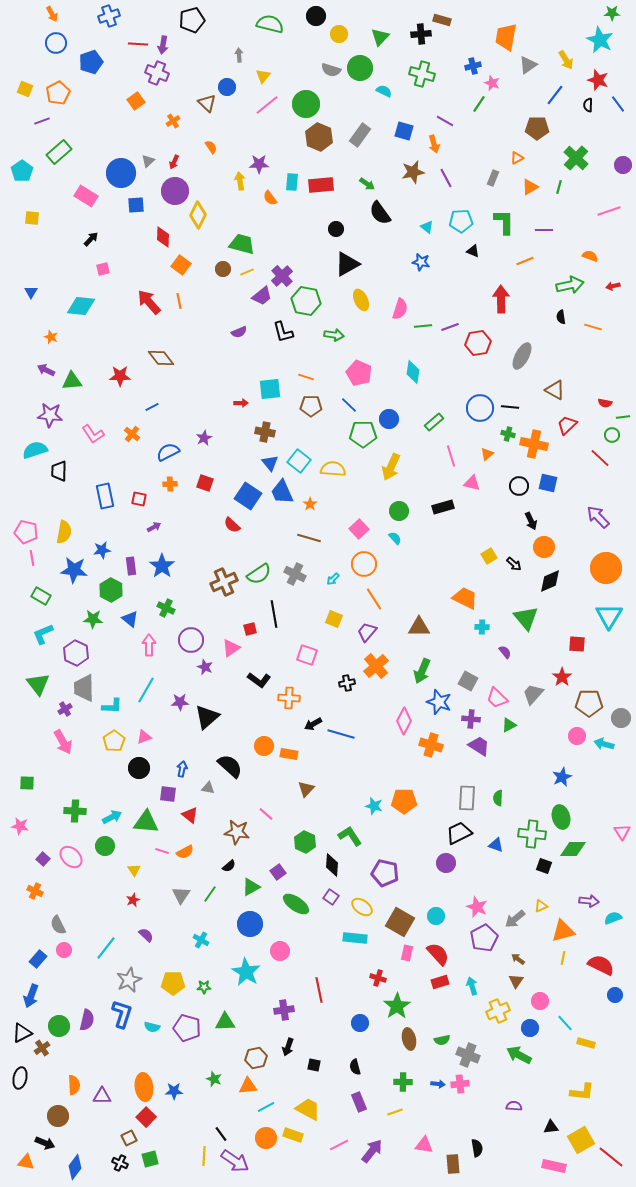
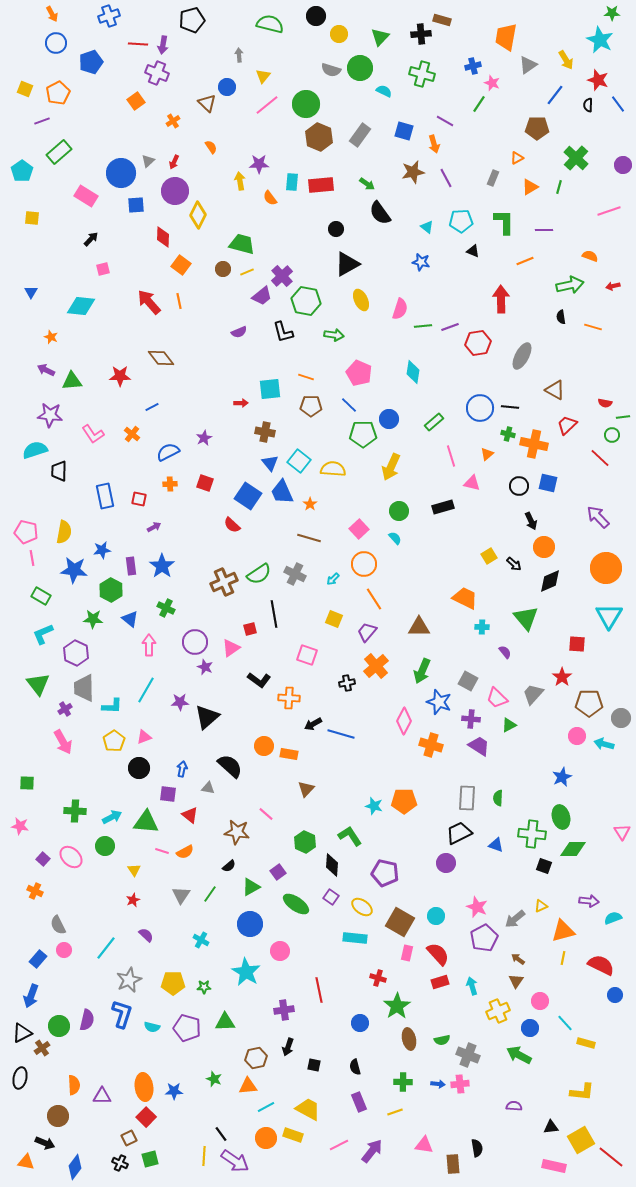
purple circle at (191, 640): moved 4 px right, 2 px down
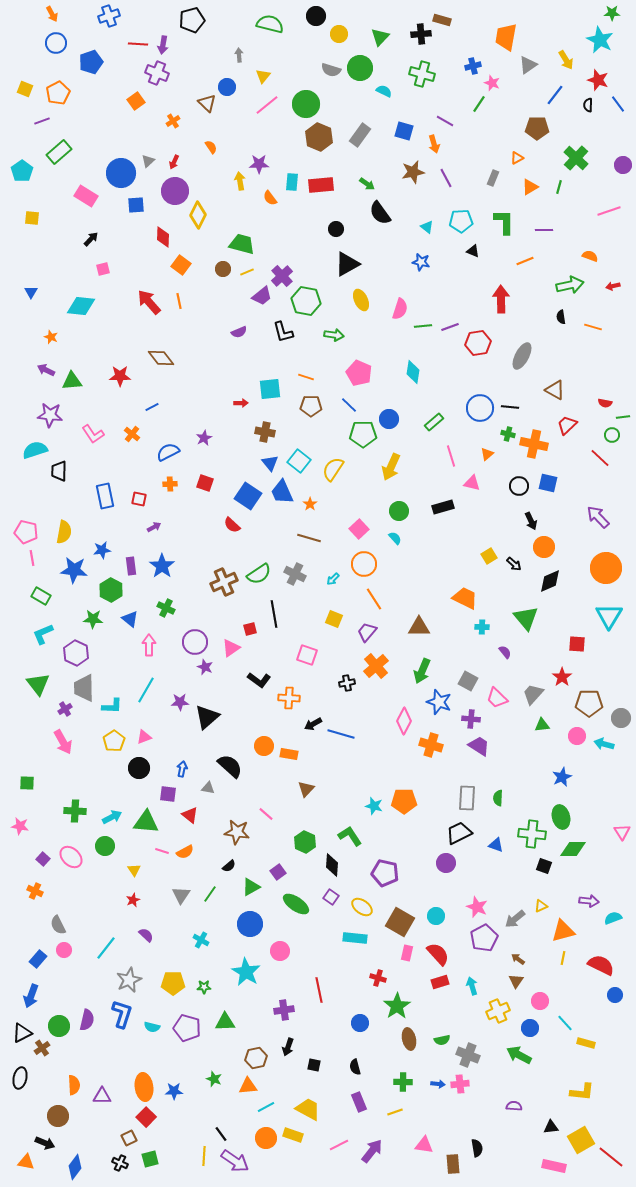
yellow semicircle at (333, 469): rotated 60 degrees counterclockwise
green triangle at (509, 725): moved 33 px right; rotated 21 degrees clockwise
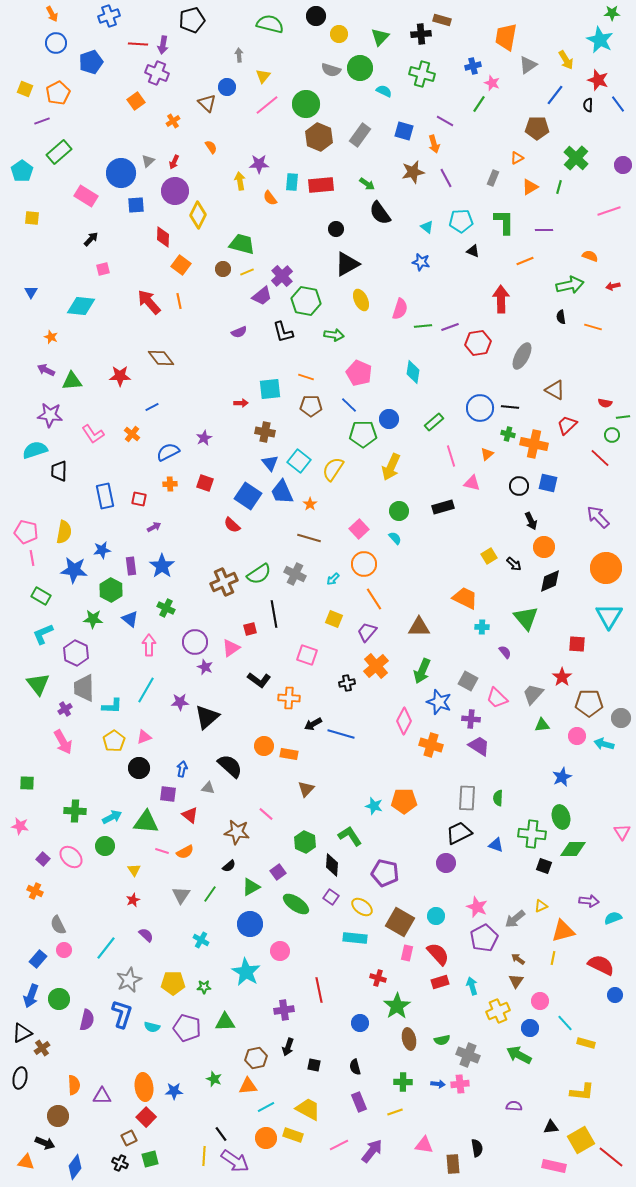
yellow line at (563, 958): moved 10 px left
green circle at (59, 1026): moved 27 px up
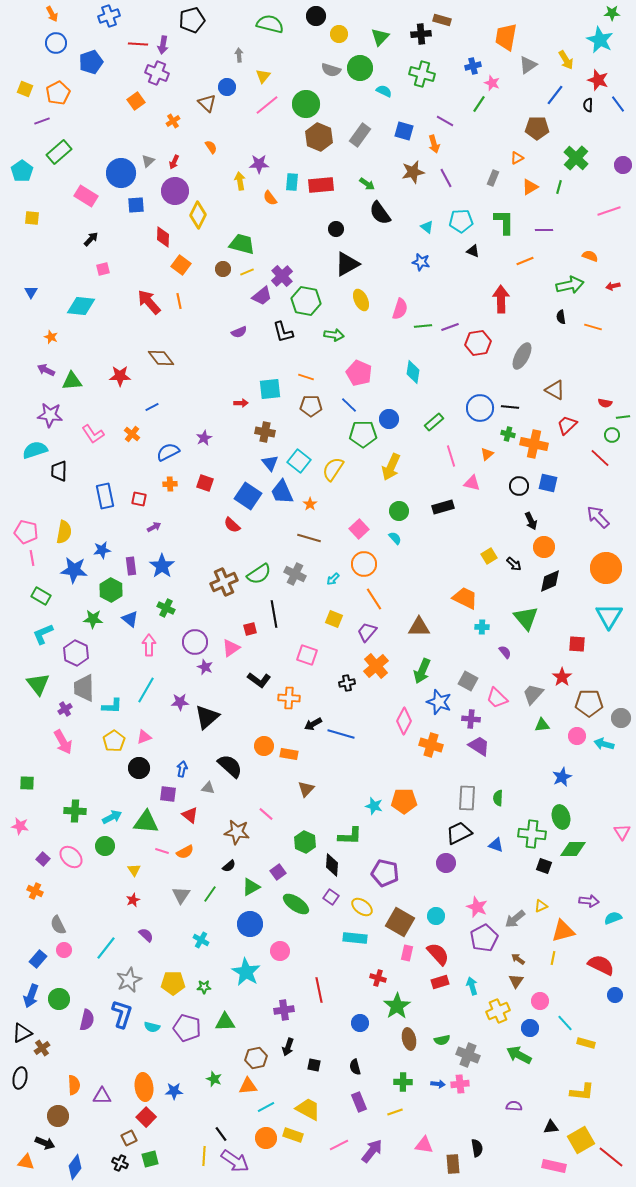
green L-shape at (350, 836): rotated 125 degrees clockwise
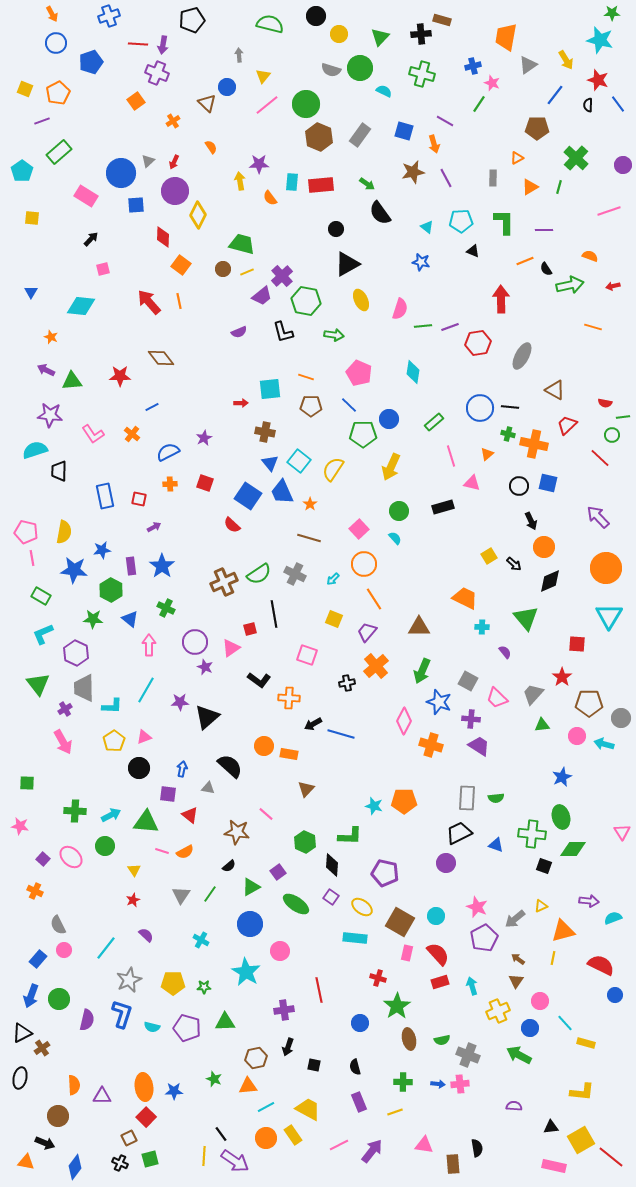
cyan star at (600, 40): rotated 12 degrees counterclockwise
gray rectangle at (493, 178): rotated 21 degrees counterclockwise
black semicircle at (561, 317): moved 15 px left, 48 px up; rotated 24 degrees counterclockwise
green semicircle at (498, 798): moved 2 px left; rotated 98 degrees counterclockwise
cyan arrow at (112, 817): moved 1 px left, 2 px up
yellow rectangle at (293, 1135): rotated 36 degrees clockwise
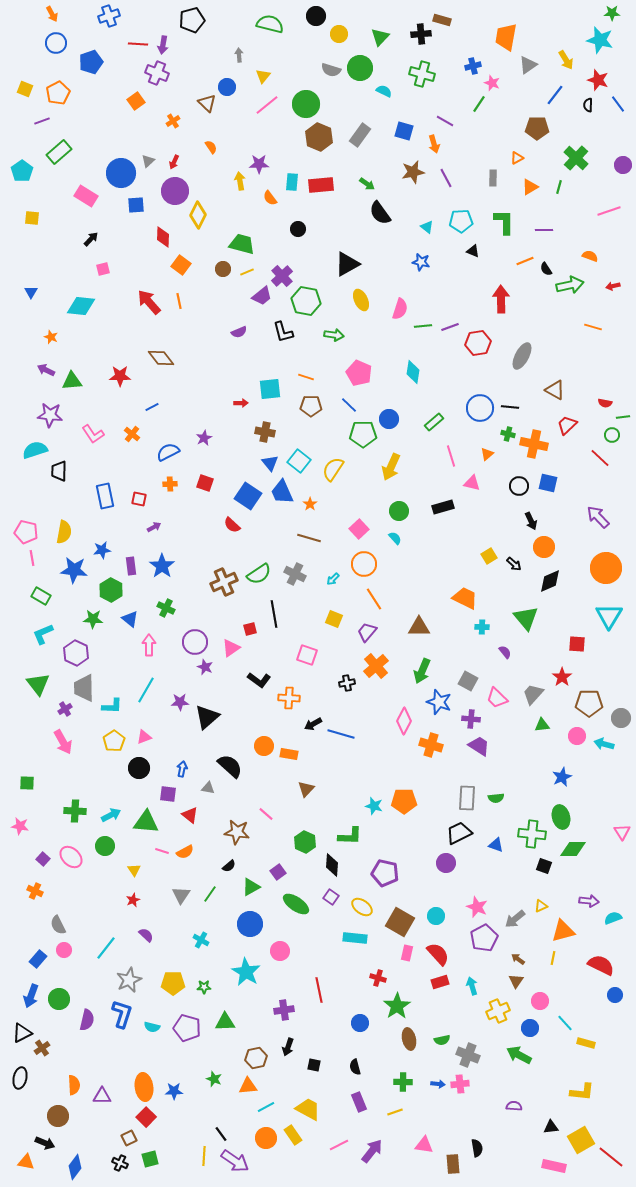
black circle at (336, 229): moved 38 px left
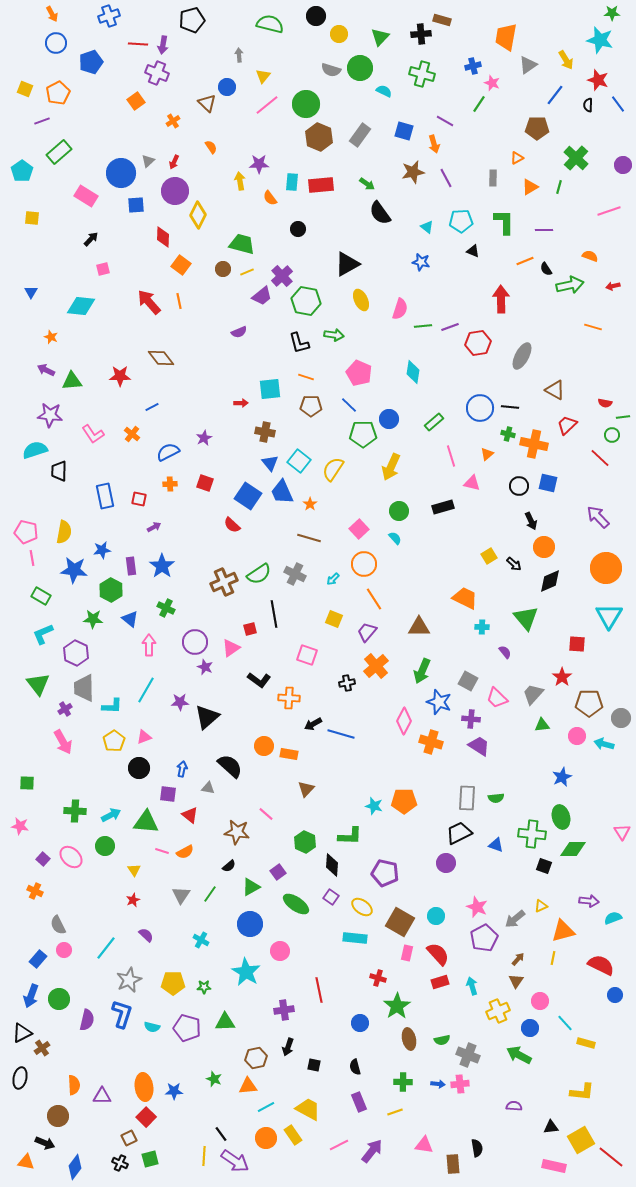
black L-shape at (283, 332): moved 16 px right, 11 px down
orange cross at (431, 745): moved 3 px up
brown arrow at (518, 959): rotated 96 degrees clockwise
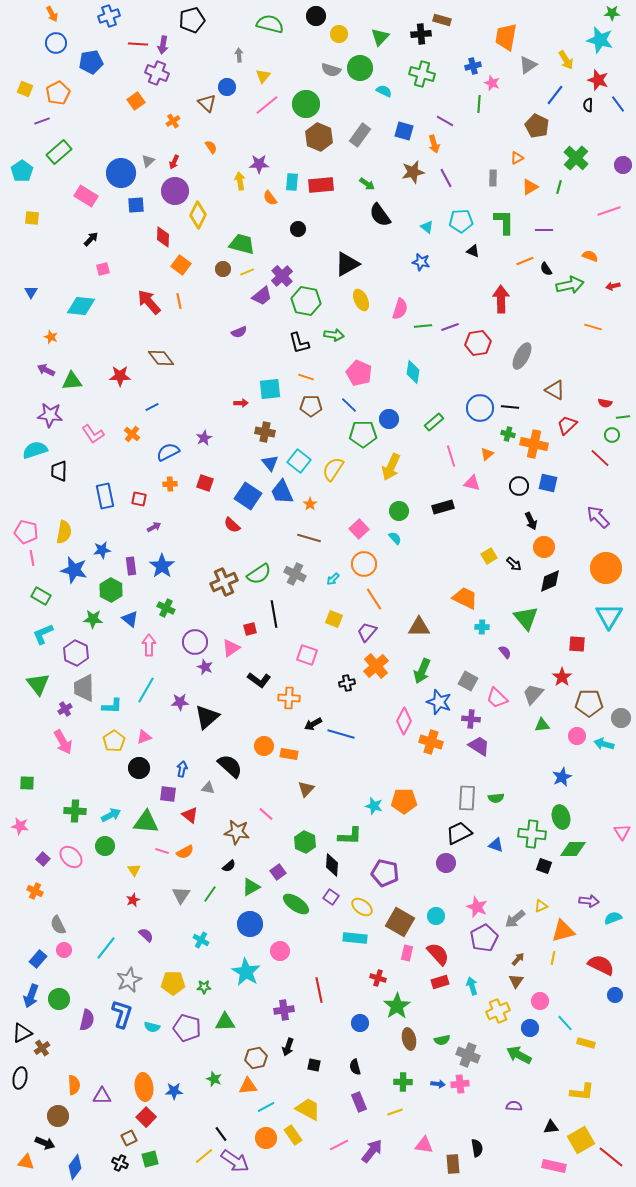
blue pentagon at (91, 62): rotated 10 degrees clockwise
green line at (479, 104): rotated 30 degrees counterclockwise
brown pentagon at (537, 128): moved 2 px up; rotated 25 degrees clockwise
black semicircle at (380, 213): moved 2 px down
blue star at (74, 570): rotated 8 degrees clockwise
yellow line at (204, 1156): rotated 48 degrees clockwise
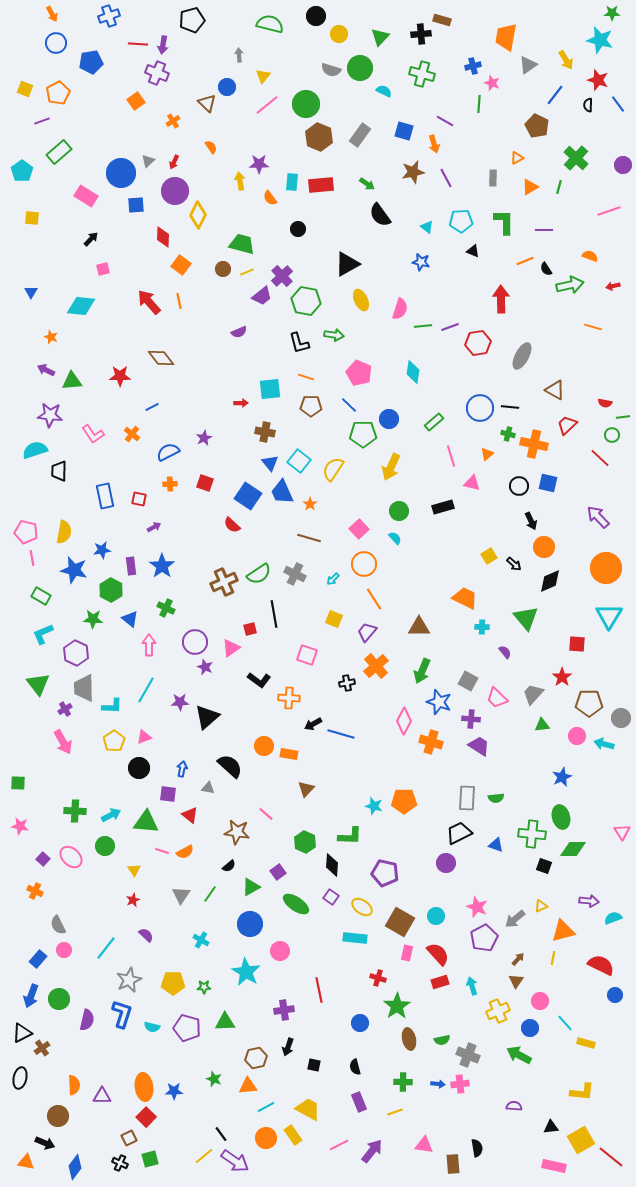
green square at (27, 783): moved 9 px left
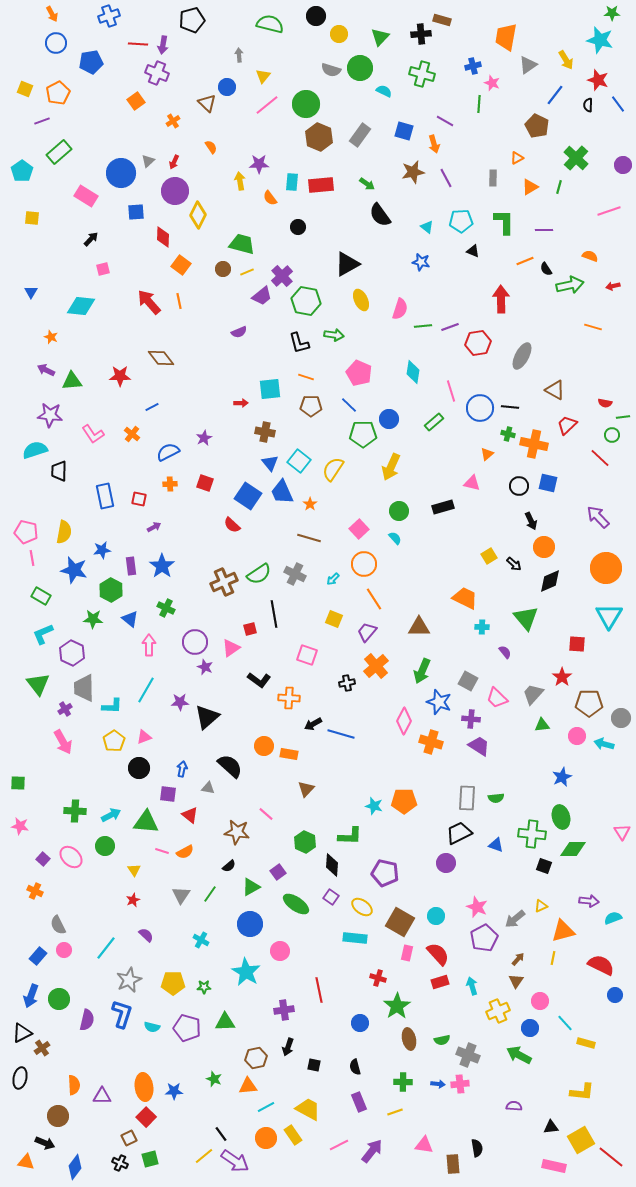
blue square at (136, 205): moved 7 px down
black circle at (298, 229): moved 2 px up
pink line at (451, 456): moved 65 px up
purple hexagon at (76, 653): moved 4 px left
blue rectangle at (38, 959): moved 3 px up
